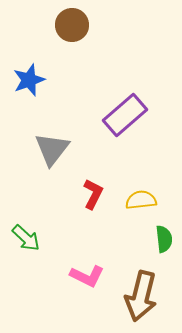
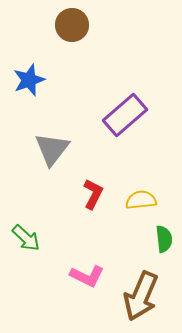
brown arrow: rotated 9 degrees clockwise
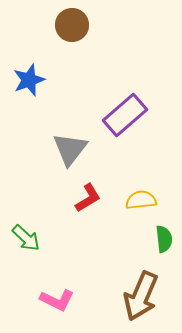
gray triangle: moved 18 px right
red L-shape: moved 5 px left, 4 px down; rotated 32 degrees clockwise
pink L-shape: moved 30 px left, 24 px down
